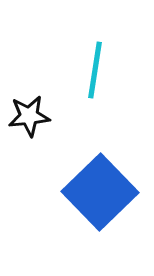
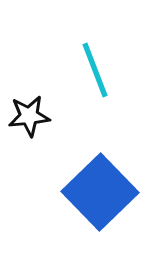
cyan line: rotated 30 degrees counterclockwise
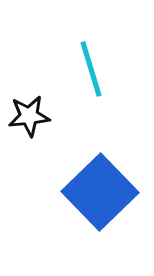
cyan line: moved 4 px left, 1 px up; rotated 4 degrees clockwise
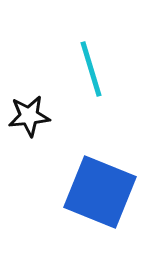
blue square: rotated 24 degrees counterclockwise
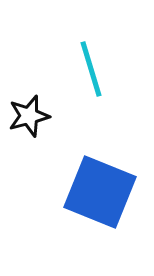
black star: rotated 9 degrees counterclockwise
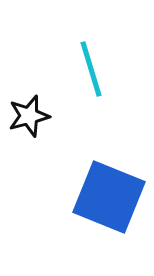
blue square: moved 9 px right, 5 px down
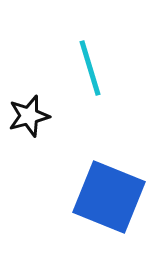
cyan line: moved 1 px left, 1 px up
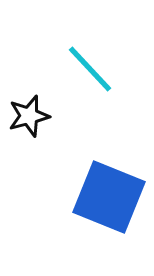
cyan line: moved 1 px down; rotated 26 degrees counterclockwise
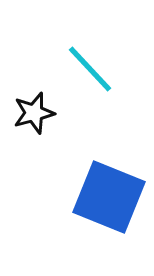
black star: moved 5 px right, 3 px up
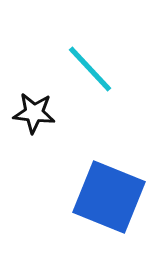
black star: rotated 21 degrees clockwise
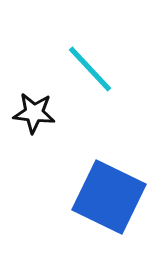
blue square: rotated 4 degrees clockwise
